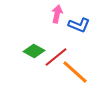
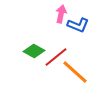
pink arrow: moved 4 px right
blue L-shape: moved 1 px left
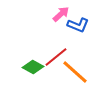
pink arrow: rotated 36 degrees clockwise
green diamond: moved 1 px left, 16 px down
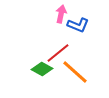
pink arrow: rotated 36 degrees counterclockwise
red line: moved 2 px right, 4 px up
green diamond: moved 9 px right, 2 px down
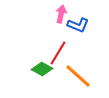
red line: rotated 20 degrees counterclockwise
orange line: moved 3 px right, 4 px down
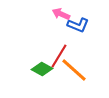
pink arrow: rotated 78 degrees counterclockwise
red line: moved 1 px right, 3 px down
orange line: moved 4 px left, 6 px up
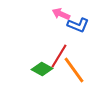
orange line: rotated 12 degrees clockwise
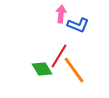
pink arrow: rotated 72 degrees clockwise
green diamond: rotated 30 degrees clockwise
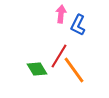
blue L-shape: rotated 95 degrees clockwise
green diamond: moved 5 px left
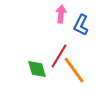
blue L-shape: moved 3 px right
green diamond: rotated 15 degrees clockwise
